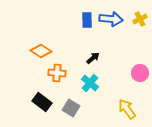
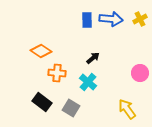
cyan cross: moved 2 px left, 1 px up
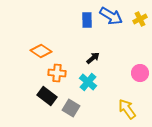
blue arrow: moved 3 px up; rotated 25 degrees clockwise
black rectangle: moved 5 px right, 6 px up
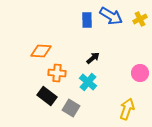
orange diamond: rotated 30 degrees counterclockwise
yellow arrow: rotated 55 degrees clockwise
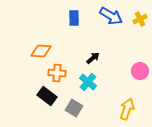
blue rectangle: moved 13 px left, 2 px up
pink circle: moved 2 px up
gray square: moved 3 px right
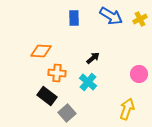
pink circle: moved 1 px left, 3 px down
gray square: moved 7 px left, 5 px down; rotated 18 degrees clockwise
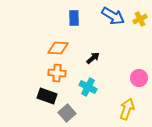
blue arrow: moved 2 px right
orange diamond: moved 17 px right, 3 px up
pink circle: moved 4 px down
cyan cross: moved 5 px down; rotated 12 degrees counterclockwise
black rectangle: rotated 18 degrees counterclockwise
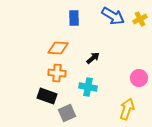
cyan cross: rotated 18 degrees counterclockwise
gray square: rotated 18 degrees clockwise
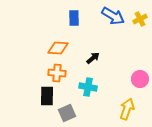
pink circle: moved 1 px right, 1 px down
black rectangle: rotated 72 degrees clockwise
